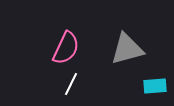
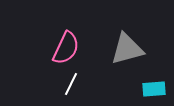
cyan rectangle: moved 1 px left, 3 px down
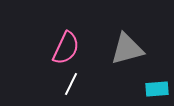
cyan rectangle: moved 3 px right
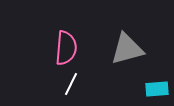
pink semicircle: rotated 20 degrees counterclockwise
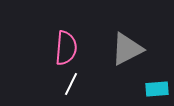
gray triangle: rotated 12 degrees counterclockwise
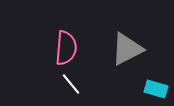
white line: rotated 65 degrees counterclockwise
cyan rectangle: moved 1 px left; rotated 20 degrees clockwise
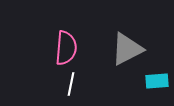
white line: rotated 50 degrees clockwise
cyan rectangle: moved 1 px right, 8 px up; rotated 20 degrees counterclockwise
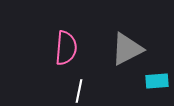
white line: moved 8 px right, 7 px down
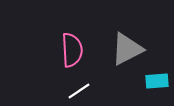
pink semicircle: moved 6 px right, 2 px down; rotated 8 degrees counterclockwise
white line: rotated 45 degrees clockwise
